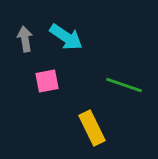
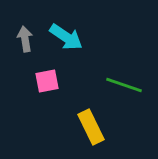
yellow rectangle: moved 1 px left, 1 px up
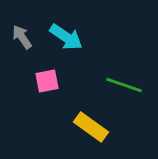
gray arrow: moved 3 px left, 2 px up; rotated 25 degrees counterclockwise
yellow rectangle: rotated 28 degrees counterclockwise
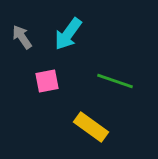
cyan arrow: moved 2 px right, 3 px up; rotated 92 degrees clockwise
green line: moved 9 px left, 4 px up
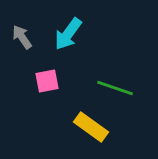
green line: moved 7 px down
